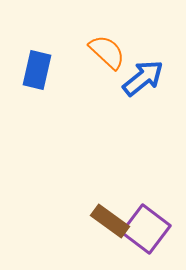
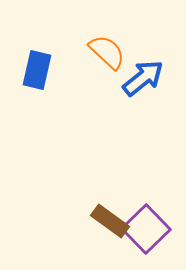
purple square: rotated 9 degrees clockwise
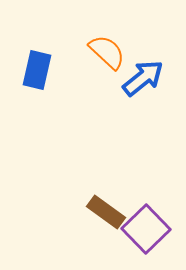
brown rectangle: moved 4 px left, 9 px up
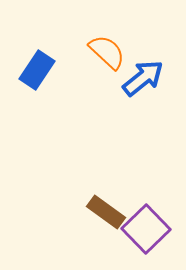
blue rectangle: rotated 21 degrees clockwise
